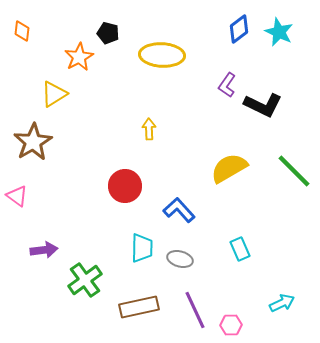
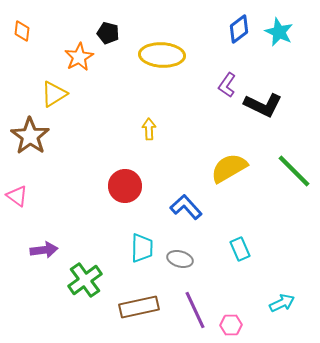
brown star: moved 3 px left, 6 px up; rotated 6 degrees counterclockwise
blue L-shape: moved 7 px right, 3 px up
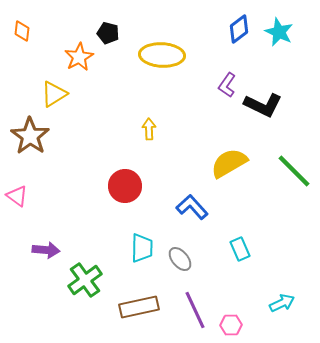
yellow semicircle: moved 5 px up
blue L-shape: moved 6 px right
purple arrow: moved 2 px right; rotated 12 degrees clockwise
gray ellipse: rotated 35 degrees clockwise
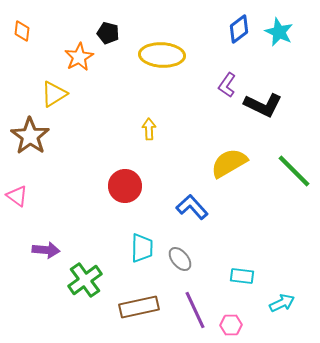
cyan rectangle: moved 2 px right, 27 px down; rotated 60 degrees counterclockwise
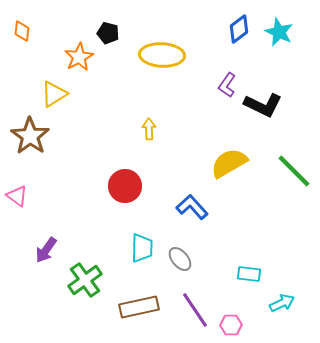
purple arrow: rotated 120 degrees clockwise
cyan rectangle: moved 7 px right, 2 px up
purple line: rotated 9 degrees counterclockwise
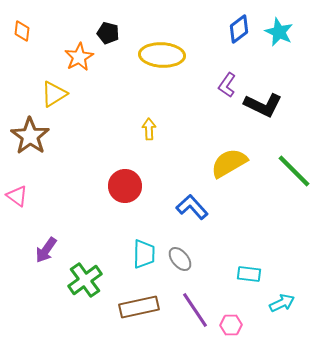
cyan trapezoid: moved 2 px right, 6 px down
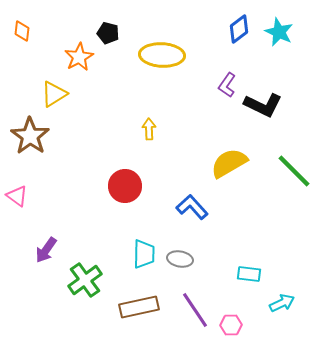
gray ellipse: rotated 40 degrees counterclockwise
